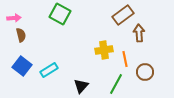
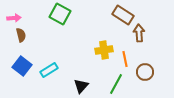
brown rectangle: rotated 70 degrees clockwise
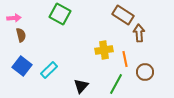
cyan rectangle: rotated 12 degrees counterclockwise
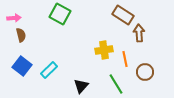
green line: rotated 60 degrees counterclockwise
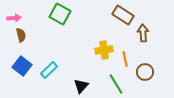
brown arrow: moved 4 px right
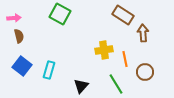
brown semicircle: moved 2 px left, 1 px down
cyan rectangle: rotated 30 degrees counterclockwise
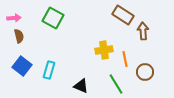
green square: moved 7 px left, 4 px down
brown arrow: moved 2 px up
black triangle: rotated 49 degrees counterclockwise
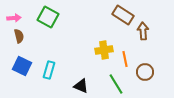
green square: moved 5 px left, 1 px up
blue square: rotated 12 degrees counterclockwise
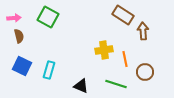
green line: rotated 40 degrees counterclockwise
